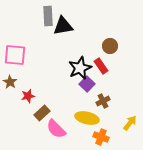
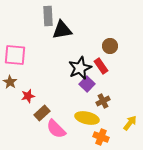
black triangle: moved 1 px left, 4 px down
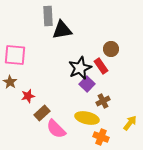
brown circle: moved 1 px right, 3 px down
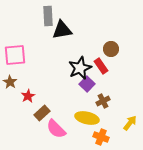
pink square: rotated 10 degrees counterclockwise
red star: rotated 16 degrees counterclockwise
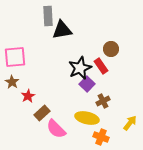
pink square: moved 2 px down
brown star: moved 2 px right
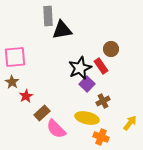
red star: moved 2 px left
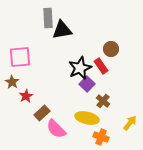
gray rectangle: moved 2 px down
pink square: moved 5 px right
brown cross: rotated 24 degrees counterclockwise
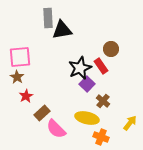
brown star: moved 5 px right, 5 px up
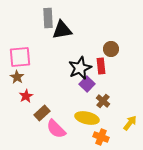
red rectangle: rotated 28 degrees clockwise
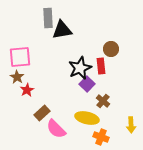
red star: moved 1 px right, 6 px up
yellow arrow: moved 1 px right, 2 px down; rotated 140 degrees clockwise
